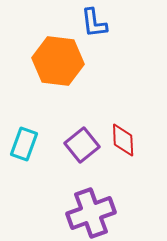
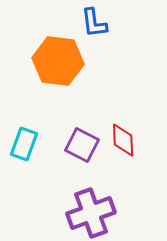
purple square: rotated 24 degrees counterclockwise
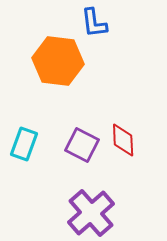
purple cross: rotated 21 degrees counterclockwise
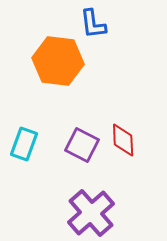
blue L-shape: moved 1 px left, 1 px down
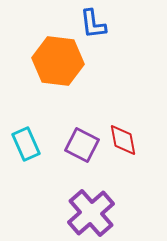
red diamond: rotated 8 degrees counterclockwise
cyan rectangle: moved 2 px right; rotated 44 degrees counterclockwise
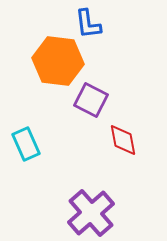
blue L-shape: moved 5 px left
purple square: moved 9 px right, 45 px up
